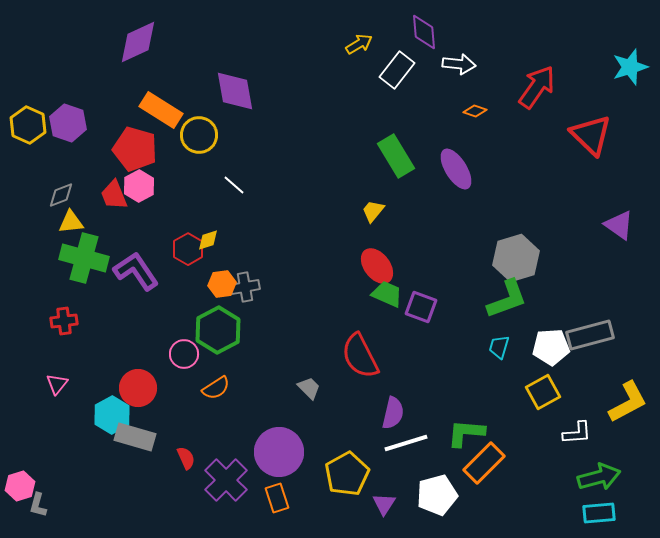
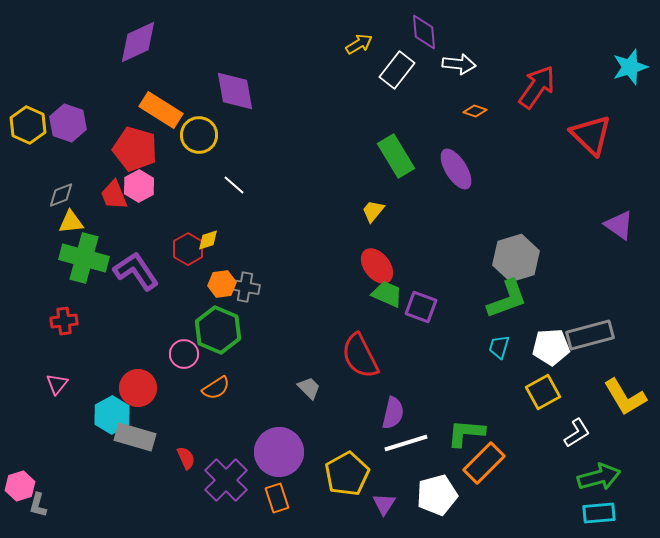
gray cross at (245, 287): rotated 20 degrees clockwise
green hexagon at (218, 330): rotated 9 degrees counterclockwise
yellow L-shape at (628, 402): moved 3 px left, 5 px up; rotated 87 degrees clockwise
white L-shape at (577, 433): rotated 28 degrees counterclockwise
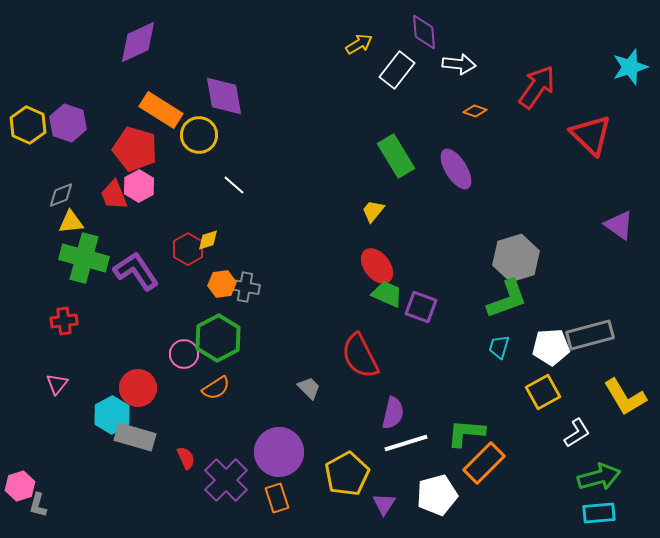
purple diamond at (235, 91): moved 11 px left, 5 px down
green hexagon at (218, 330): moved 8 px down; rotated 9 degrees clockwise
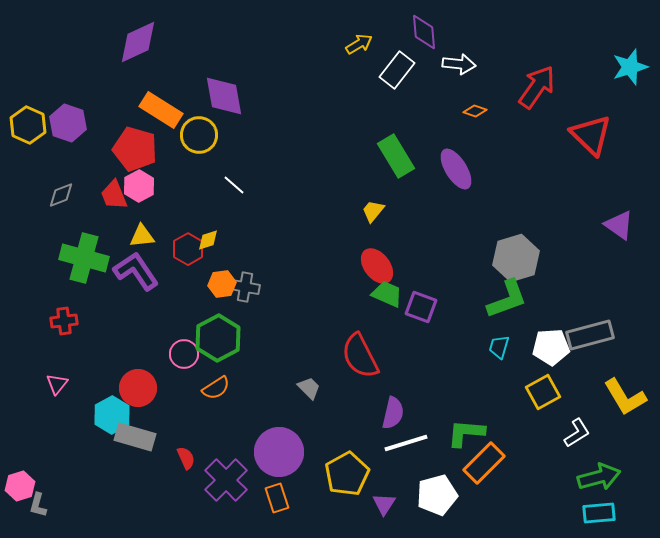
yellow triangle at (71, 222): moved 71 px right, 14 px down
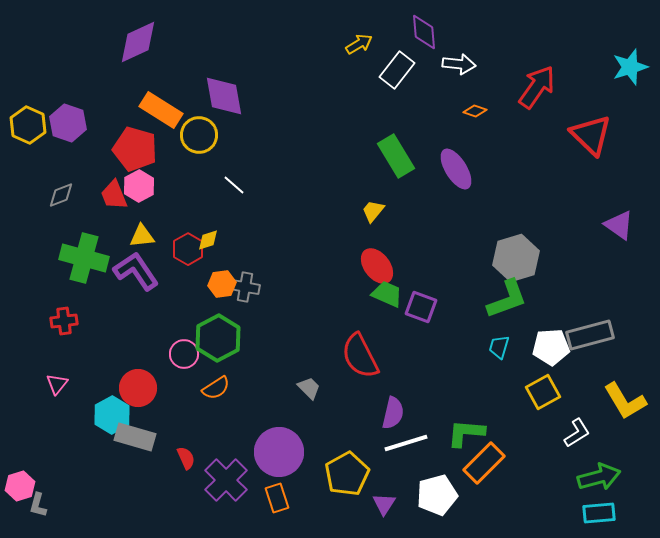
yellow L-shape at (625, 397): moved 4 px down
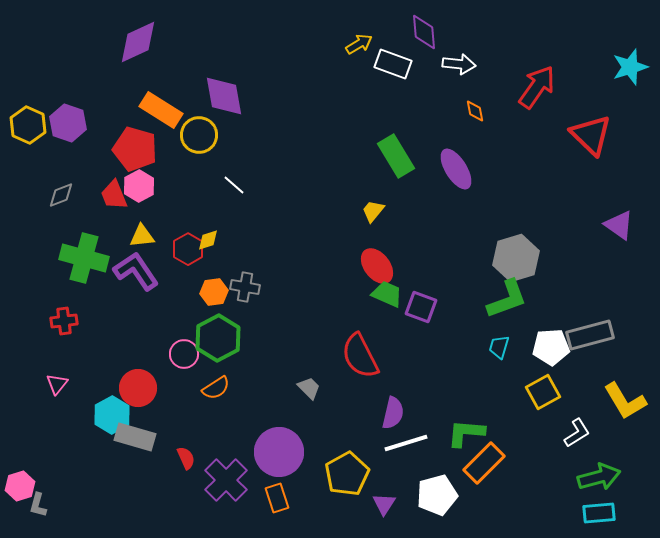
white rectangle at (397, 70): moved 4 px left, 6 px up; rotated 72 degrees clockwise
orange diamond at (475, 111): rotated 60 degrees clockwise
orange hexagon at (222, 284): moved 8 px left, 8 px down
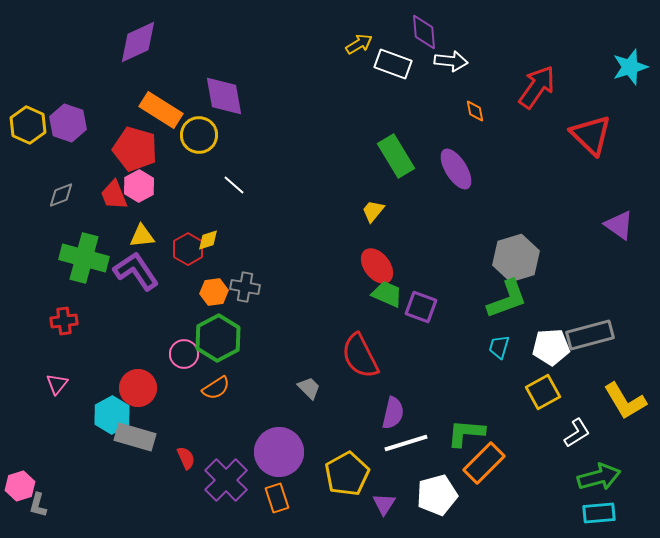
white arrow at (459, 64): moved 8 px left, 3 px up
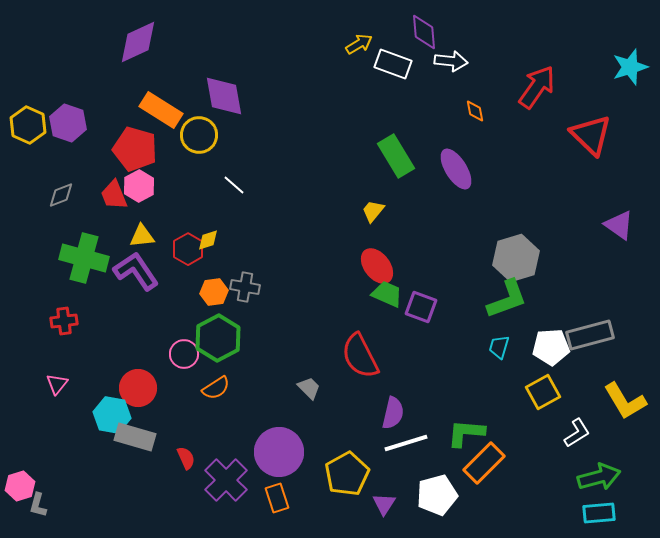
cyan hexagon at (112, 415): rotated 21 degrees counterclockwise
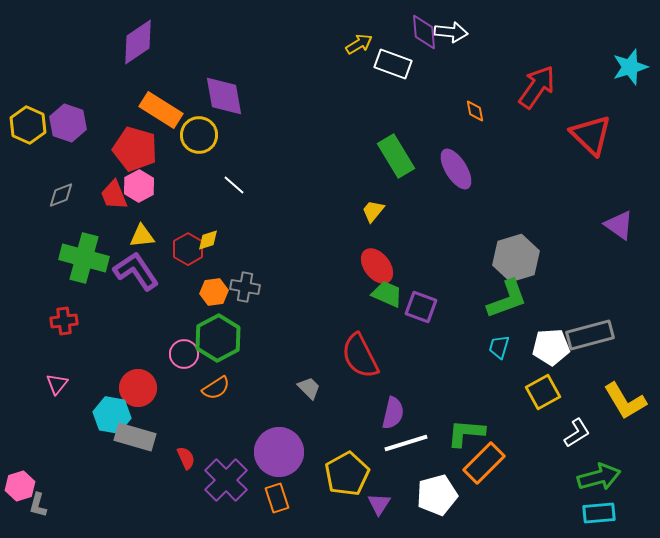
purple diamond at (138, 42): rotated 9 degrees counterclockwise
white arrow at (451, 61): moved 29 px up
purple triangle at (384, 504): moved 5 px left
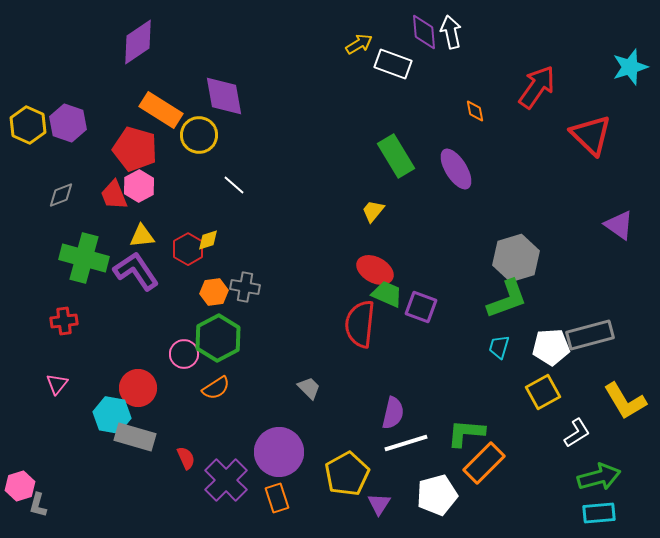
white arrow at (451, 32): rotated 108 degrees counterclockwise
red ellipse at (377, 266): moved 2 px left, 4 px down; rotated 24 degrees counterclockwise
red semicircle at (360, 356): moved 32 px up; rotated 33 degrees clockwise
